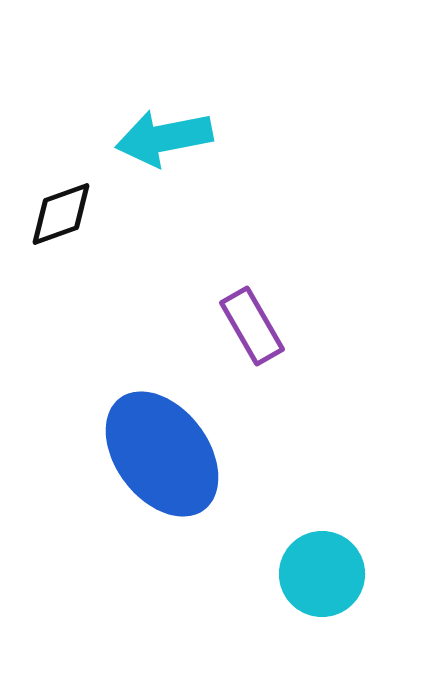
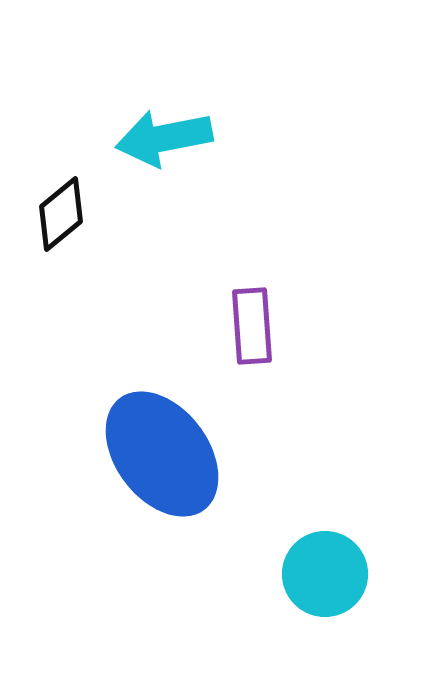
black diamond: rotated 20 degrees counterclockwise
purple rectangle: rotated 26 degrees clockwise
cyan circle: moved 3 px right
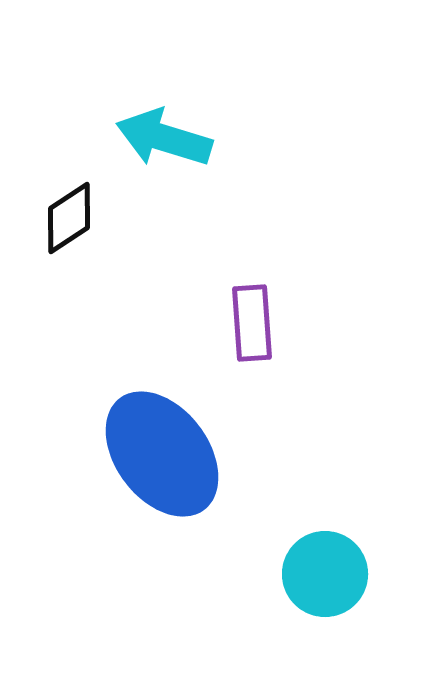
cyan arrow: rotated 28 degrees clockwise
black diamond: moved 8 px right, 4 px down; rotated 6 degrees clockwise
purple rectangle: moved 3 px up
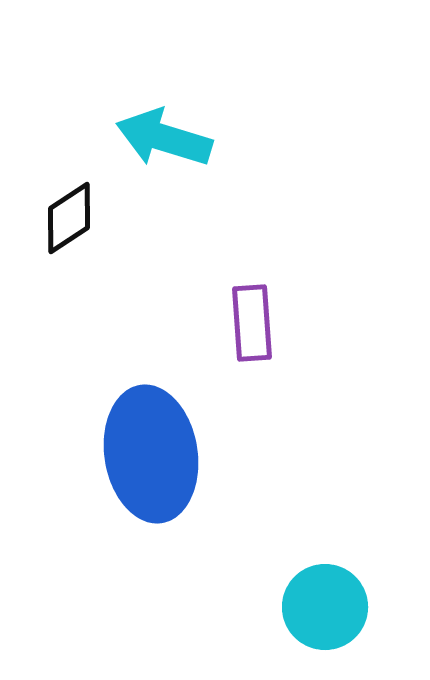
blue ellipse: moved 11 px left; rotated 28 degrees clockwise
cyan circle: moved 33 px down
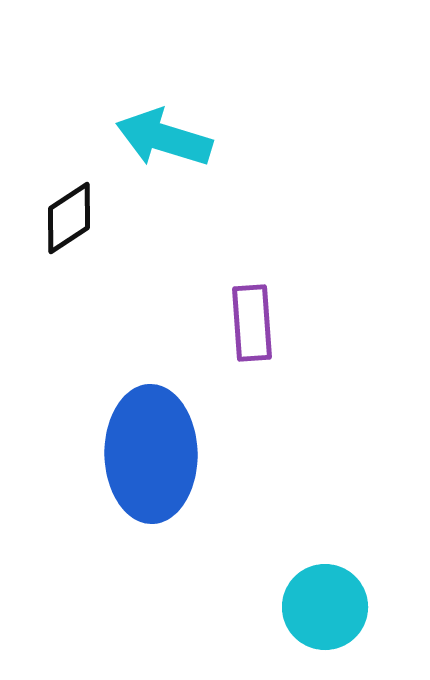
blue ellipse: rotated 8 degrees clockwise
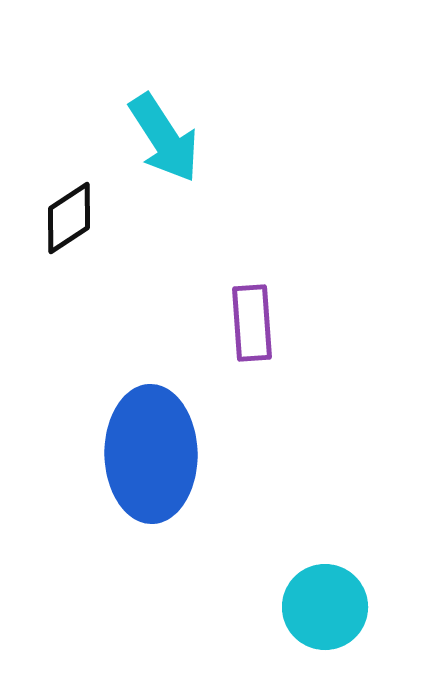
cyan arrow: rotated 140 degrees counterclockwise
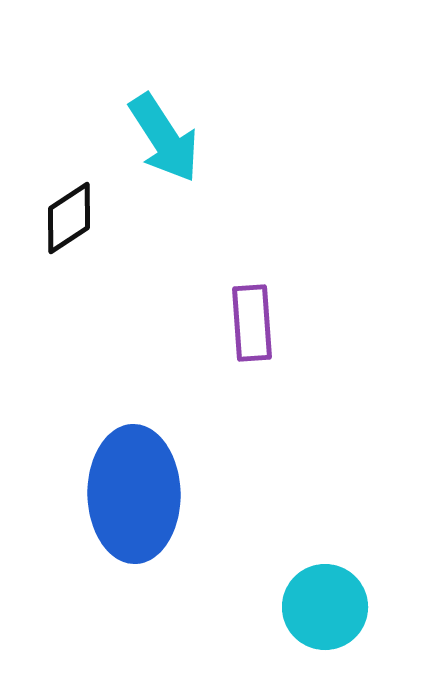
blue ellipse: moved 17 px left, 40 px down
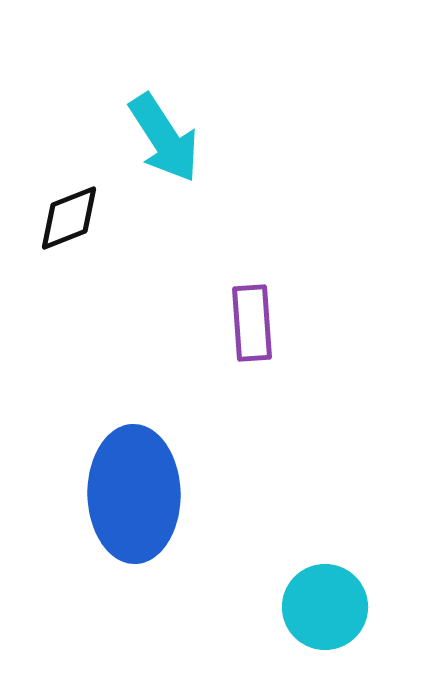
black diamond: rotated 12 degrees clockwise
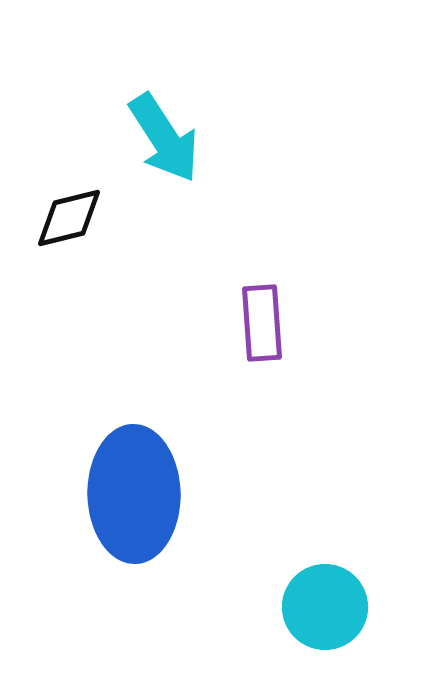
black diamond: rotated 8 degrees clockwise
purple rectangle: moved 10 px right
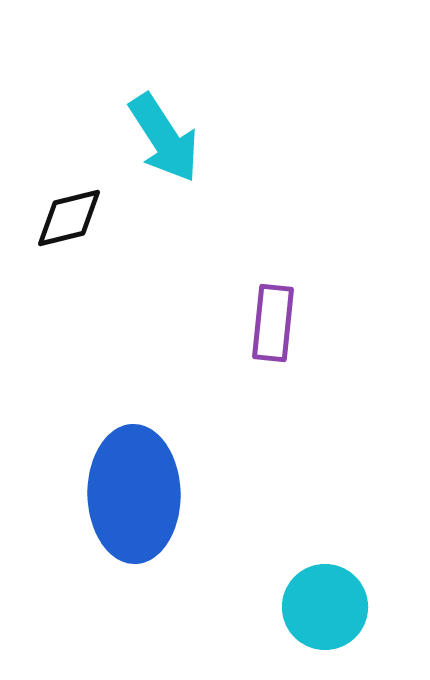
purple rectangle: moved 11 px right; rotated 10 degrees clockwise
